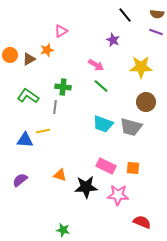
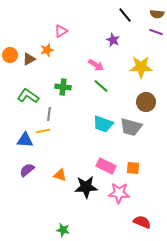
gray line: moved 6 px left, 7 px down
purple semicircle: moved 7 px right, 10 px up
pink star: moved 1 px right, 2 px up
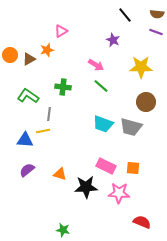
orange triangle: moved 1 px up
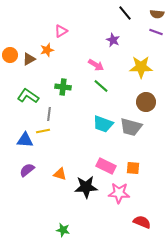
black line: moved 2 px up
